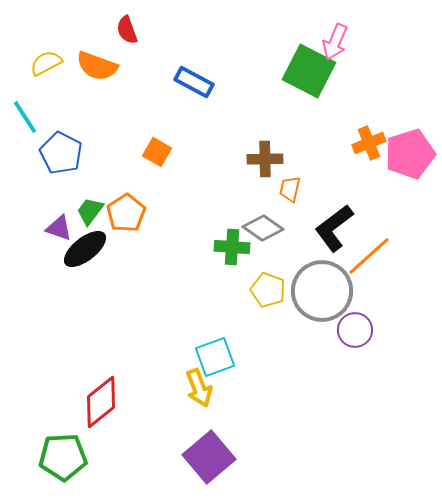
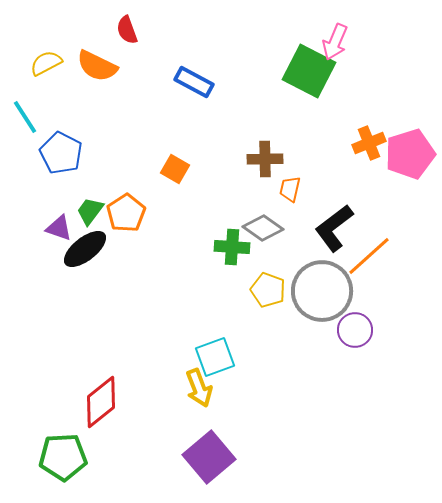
orange semicircle: rotated 6 degrees clockwise
orange square: moved 18 px right, 17 px down
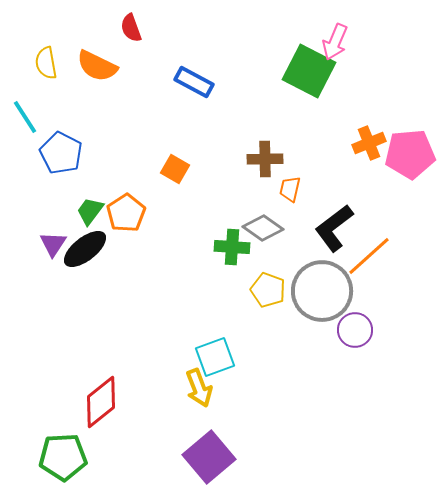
red semicircle: moved 4 px right, 2 px up
yellow semicircle: rotated 72 degrees counterclockwise
pink pentagon: rotated 12 degrees clockwise
purple triangle: moved 6 px left, 16 px down; rotated 44 degrees clockwise
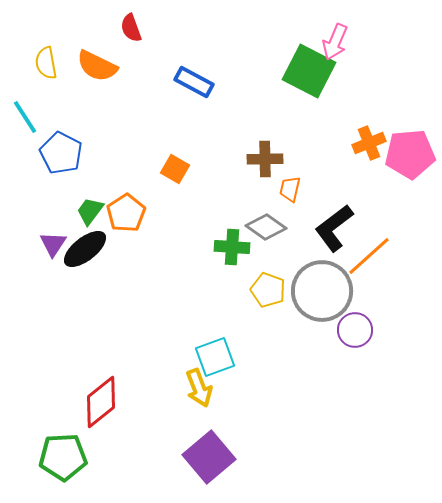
gray diamond: moved 3 px right, 1 px up
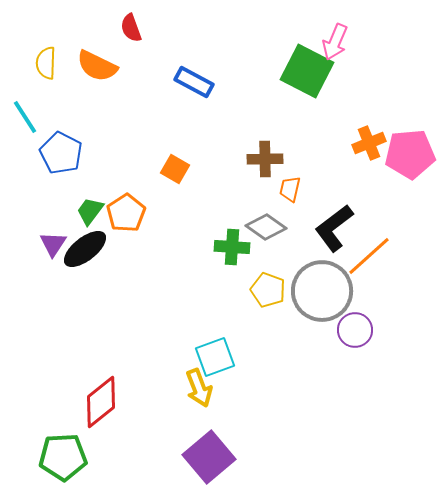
yellow semicircle: rotated 12 degrees clockwise
green square: moved 2 px left
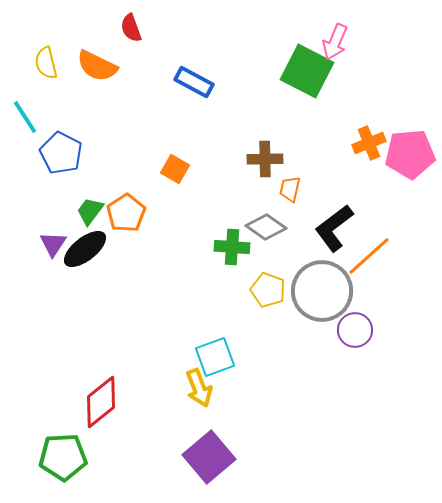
yellow semicircle: rotated 16 degrees counterclockwise
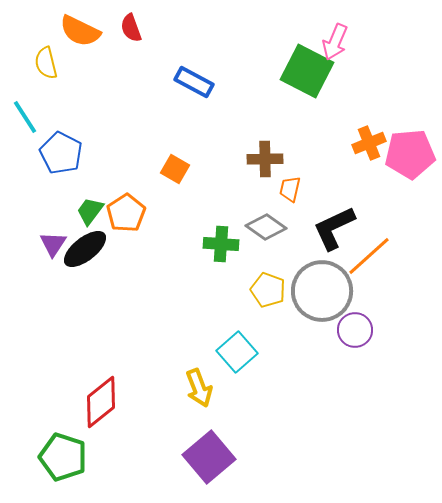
orange semicircle: moved 17 px left, 35 px up
black L-shape: rotated 12 degrees clockwise
green cross: moved 11 px left, 3 px up
cyan square: moved 22 px right, 5 px up; rotated 21 degrees counterclockwise
green pentagon: rotated 21 degrees clockwise
